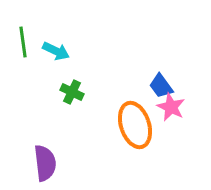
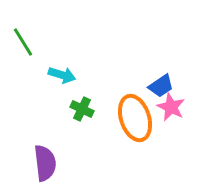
green line: rotated 24 degrees counterclockwise
cyan arrow: moved 6 px right, 24 px down; rotated 8 degrees counterclockwise
blue trapezoid: rotated 88 degrees counterclockwise
green cross: moved 10 px right, 17 px down
orange ellipse: moved 7 px up
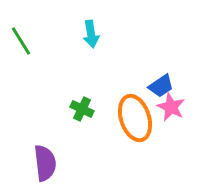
green line: moved 2 px left, 1 px up
cyan arrow: moved 29 px right, 41 px up; rotated 64 degrees clockwise
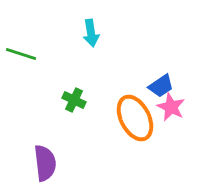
cyan arrow: moved 1 px up
green line: moved 13 px down; rotated 40 degrees counterclockwise
green cross: moved 8 px left, 9 px up
orange ellipse: rotated 9 degrees counterclockwise
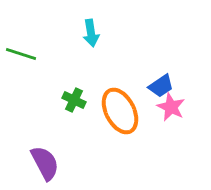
orange ellipse: moved 15 px left, 7 px up
purple semicircle: rotated 21 degrees counterclockwise
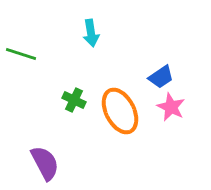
blue trapezoid: moved 9 px up
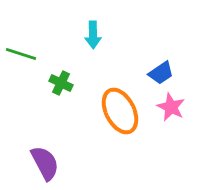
cyan arrow: moved 2 px right, 2 px down; rotated 8 degrees clockwise
blue trapezoid: moved 4 px up
green cross: moved 13 px left, 17 px up
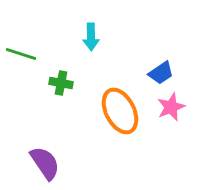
cyan arrow: moved 2 px left, 2 px down
green cross: rotated 15 degrees counterclockwise
pink star: rotated 24 degrees clockwise
purple semicircle: rotated 6 degrees counterclockwise
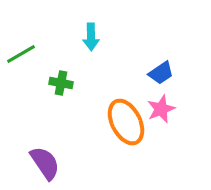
green line: rotated 48 degrees counterclockwise
pink star: moved 10 px left, 2 px down
orange ellipse: moved 6 px right, 11 px down
